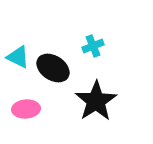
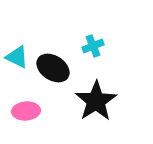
cyan triangle: moved 1 px left
pink ellipse: moved 2 px down
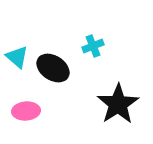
cyan triangle: rotated 15 degrees clockwise
black star: moved 22 px right, 3 px down
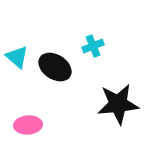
black ellipse: moved 2 px right, 1 px up
black star: rotated 27 degrees clockwise
pink ellipse: moved 2 px right, 14 px down
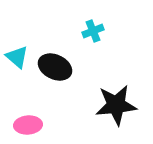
cyan cross: moved 15 px up
black ellipse: rotated 8 degrees counterclockwise
black star: moved 2 px left, 1 px down
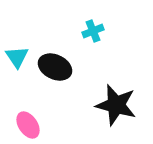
cyan triangle: rotated 15 degrees clockwise
black star: rotated 21 degrees clockwise
pink ellipse: rotated 60 degrees clockwise
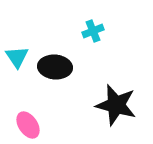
black ellipse: rotated 20 degrees counterclockwise
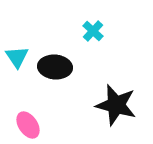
cyan cross: rotated 25 degrees counterclockwise
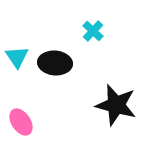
black ellipse: moved 4 px up
pink ellipse: moved 7 px left, 3 px up
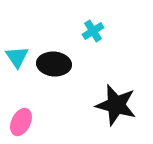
cyan cross: rotated 15 degrees clockwise
black ellipse: moved 1 px left, 1 px down
pink ellipse: rotated 60 degrees clockwise
